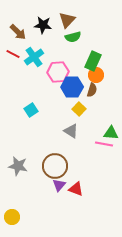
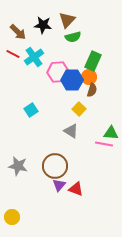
orange circle: moved 7 px left, 2 px down
blue hexagon: moved 7 px up
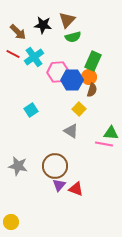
yellow circle: moved 1 px left, 5 px down
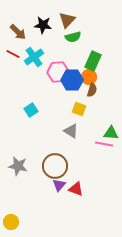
yellow square: rotated 24 degrees counterclockwise
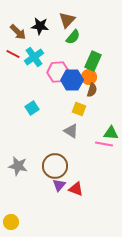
black star: moved 3 px left, 1 px down
green semicircle: rotated 35 degrees counterclockwise
cyan square: moved 1 px right, 2 px up
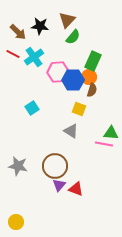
blue hexagon: moved 1 px right
yellow circle: moved 5 px right
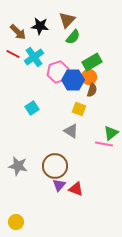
green rectangle: moved 1 px left, 1 px down; rotated 36 degrees clockwise
pink hexagon: rotated 15 degrees counterclockwise
green triangle: rotated 42 degrees counterclockwise
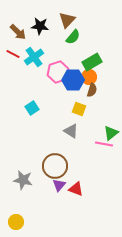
gray star: moved 5 px right, 14 px down
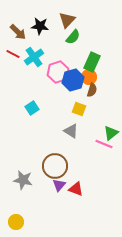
green rectangle: rotated 36 degrees counterclockwise
blue hexagon: rotated 15 degrees counterclockwise
pink line: rotated 12 degrees clockwise
